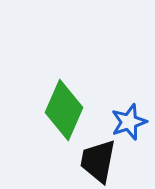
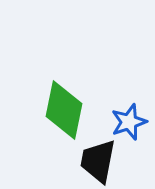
green diamond: rotated 12 degrees counterclockwise
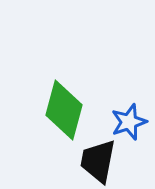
green diamond: rotated 4 degrees clockwise
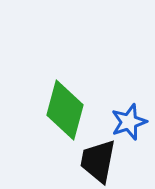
green diamond: moved 1 px right
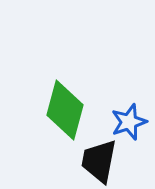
black trapezoid: moved 1 px right
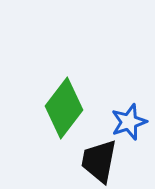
green diamond: moved 1 px left, 2 px up; rotated 22 degrees clockwise
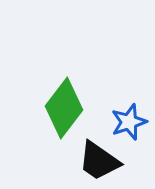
black trapezoid: rotated 66 degrees counterclockwise
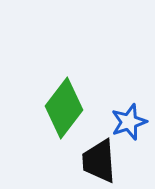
black trapezoid: rotated 51 degrees clockwise
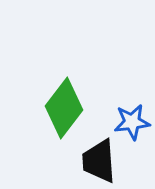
blue star: moved 3 px right; rotated 12 degrees clockwise
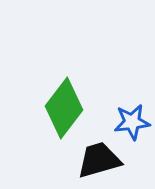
black trapezoid: moved 1 px up; rotated 78 degrees clockwise
